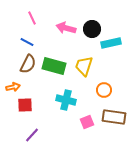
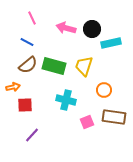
brown semicircle: moved 1 px down; rotated 24 degrees clockwise
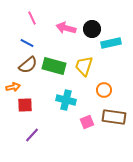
blue line: moved 1 px down
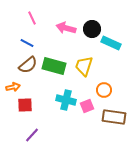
cyan rectangle: rotated 36 degrees clockwise
pink square: moved 16 px up
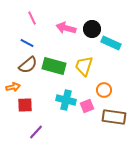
purple line: moved 4 px right, 3 px up
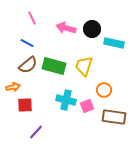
cyan rectangle: moved 3 px right; rotated 12 degrees counterclockwise
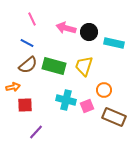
pink line: moved 1 px down
black circle: moved 3 px left, 3 px down
brown rectangle: rotated 15 degrees clockwise
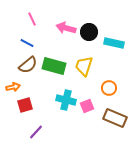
orange circle: moved 5 px right, 2 px up
red square: rotated 14 degrees counterclockwise
brown rectangle: moved 1 px right, 1 px down
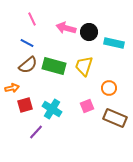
orange arrow: moved 1 px left, 1 px down
cyan cross: moved 14 px left, 9 px down; rotated 18 degrees clockwise
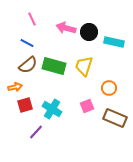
cyan rectangle: moved 1 px up
orange arrow: moved 3 px right, 1 px up
